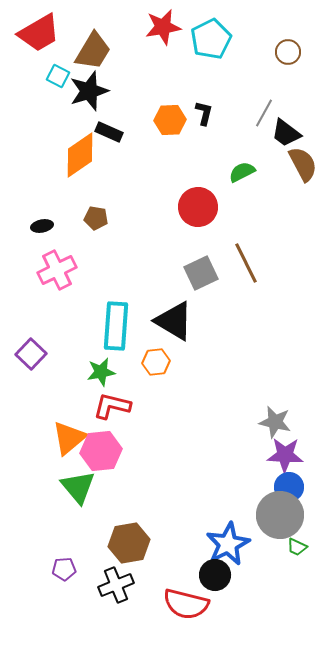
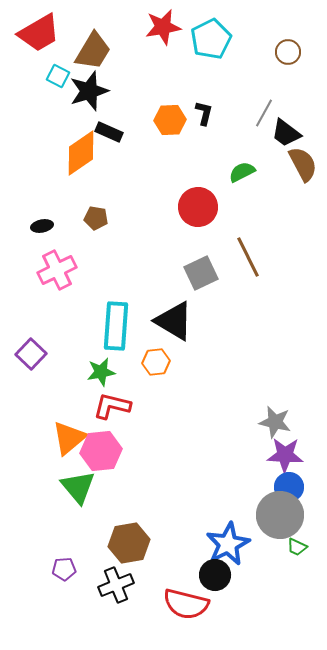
orange diamond at (80, 155): moved 1 px right, 2 px up
brown line at (246, 263): moved 2 px right, 6 px up
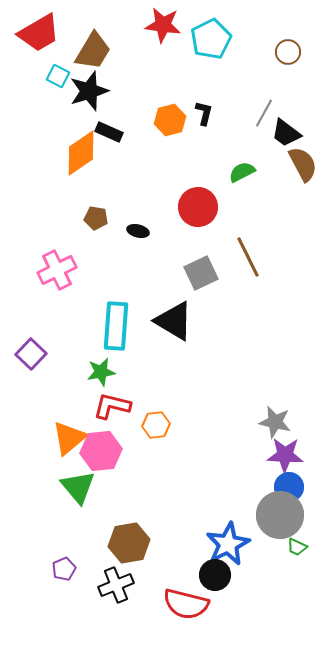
red star at (163, 27): moved 2 px up; rotated 18 degrees clockwise
orange hexagon at (170, 120): rotated 12 degrees counterclockwise
black ellipse at (42, 226): moved 96 px right, 5 px down; rotated 25 degrees clockwise
orange hexagon at (156, 362): moved 63 px down
purple pentagon at (64, 569): rotated 20 degrees counterclockwise
